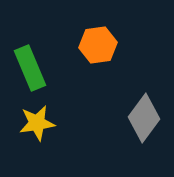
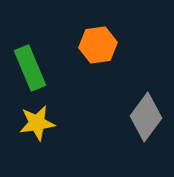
gray diamond: moved 2 px right, 1 px up
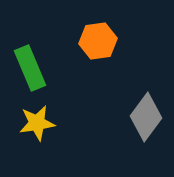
orange hexagon: moved 4 px up
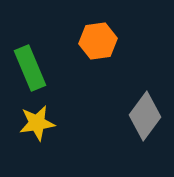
gray diamond: moved 1 px left, 1 px up
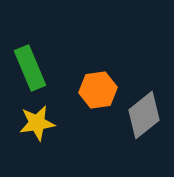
orange hexagon: moved 49 px down
gray diamond: moved 1 px left, 1 px up; rotated 15 degrees clockwise
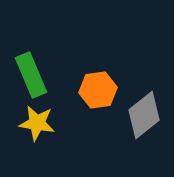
green rectangle: moved 1 px right, 7 px down
yellow star: rotated 18 degrees clockwise
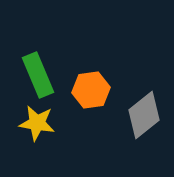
green rectangle: moved 7 px right
orange hexagon: moved 7 px left
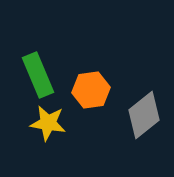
yellow star: moved 11 px right
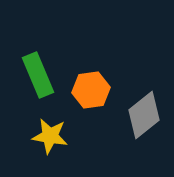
yellow star: moved 2 px right, 13 px down
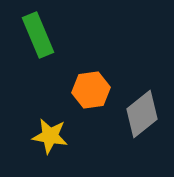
green rectangle: moved 40 px up
gray diamond: moved 2 px left, 1 px up
